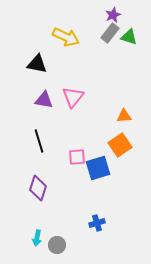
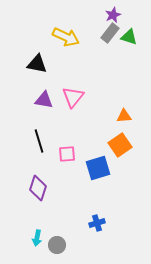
pink square: moved 10 px left, 3 px up
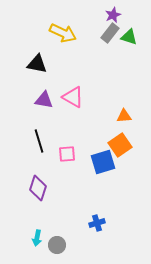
yellow arrow: moved 3 px left, 4 px up
pink triangle: rotated 40 degrees counterclockwise
blue square: moved 5 px right, 6 px up
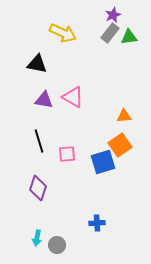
green triangle: rotated 24 degrees counterclockwise
blue cross: rotated 14 degrees clockwise
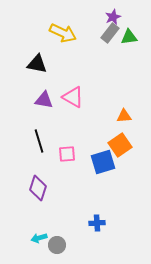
purple star: moved 2 px down
cyan arrow: moved 2 px right; rotated 63 degrees clockwise
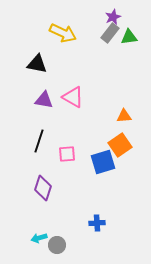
black line: rotated 35 degrees clockwise
purple diamond: moved 5 px right
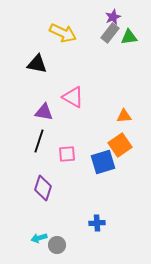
purple triangle: moved 12 px down
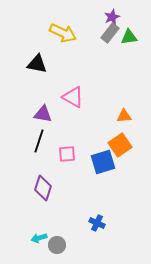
purple star: moved 1 px left
purple triangle: moved 1 px left, 2 px down
blue cross: rotated 28 degrees clockwise
